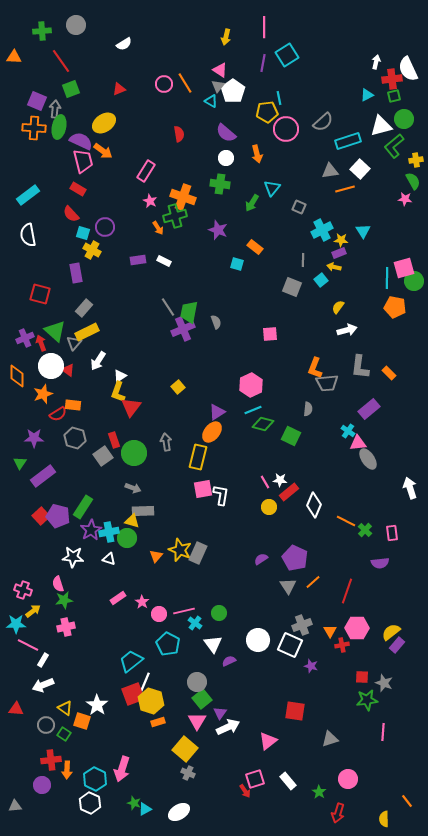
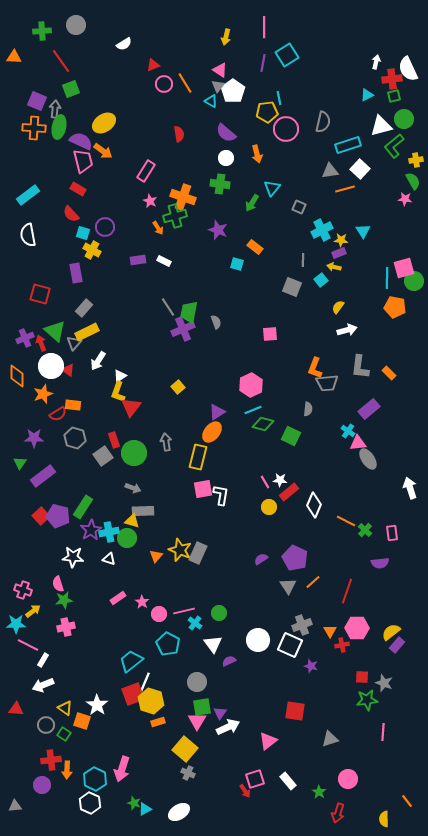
red triangle at (119, 89): moved 34 px right, 24 px up
gray semicircle at (323, 122): rotated 35 degrees counterclockwise
cyan rectangle at (348, 141): moved 4 px down
green square at (202, 699): moved 8 px down; rotated 30 degrees clockwise
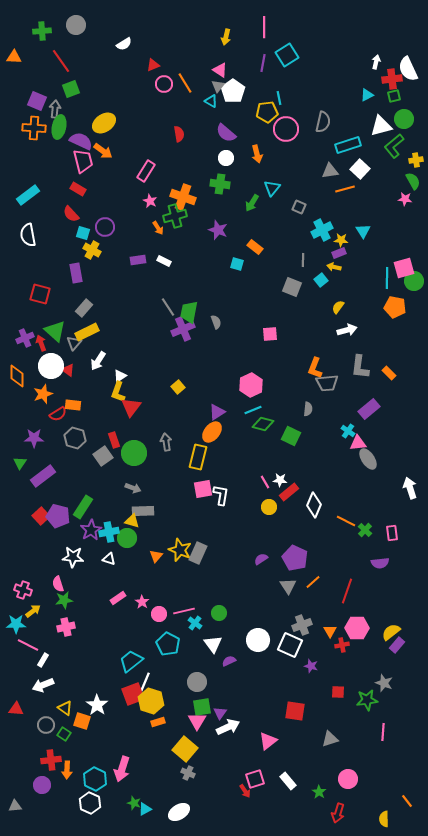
red square at (362, 677): moved 24 px left, 15 px down
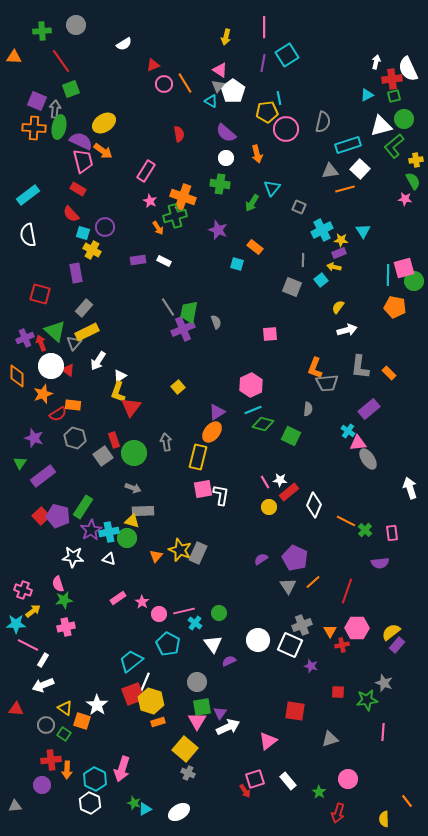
cyan line at (387, 278): moved 1 px right, 3 px up
purple star at (34, 438): rotated 18 degrees clockwise
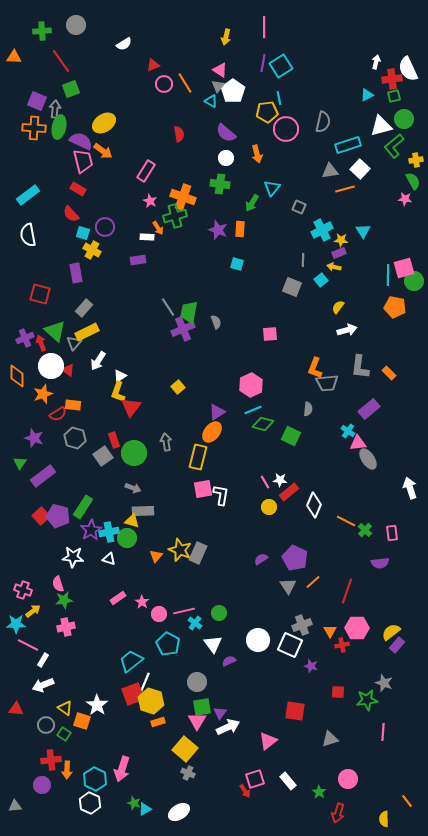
cyan square at (287, 55): moved 6 px left, 11 px down
orange rectangle at (255, 247): moved 15 px left, 18 px up; rotated 56 degrees clockwise
white rectangle at (164, 261): moved 17 px left, 24 px up; rotated 24 degrees counterclockwise
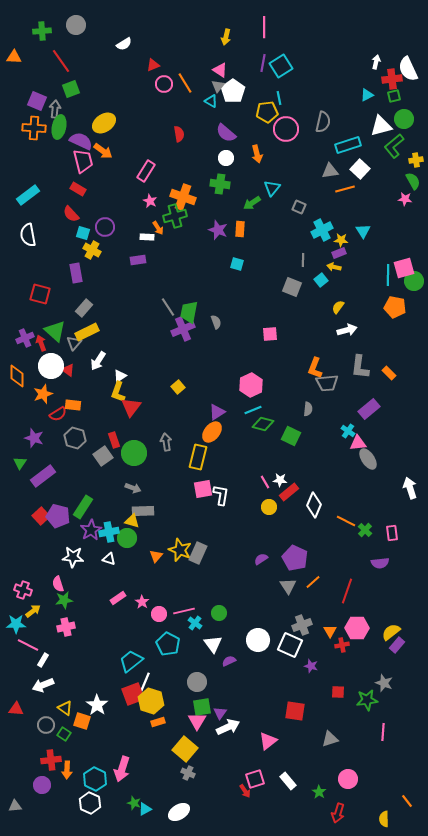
green arrow at (252, 203): rotated 24 degrees clockwise
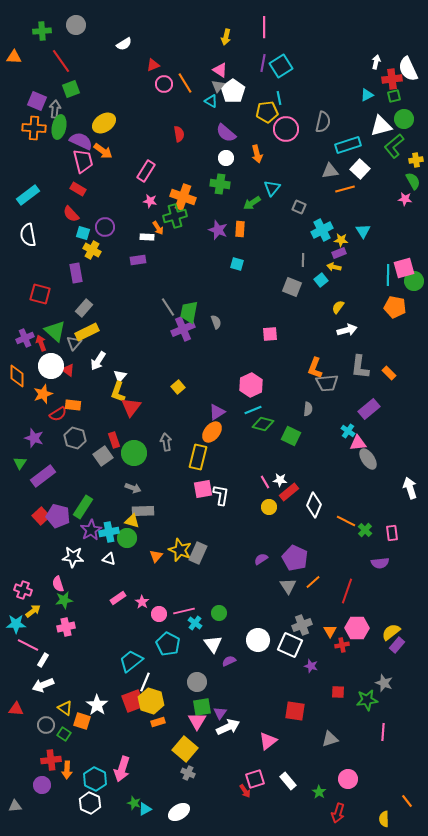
pink star at (150, 201): rotated 16 degrees counterclockwise
white triangle at (120, 376): rotated 16 degrees counterclockwise
red square at (133, 694): moved 7 px down
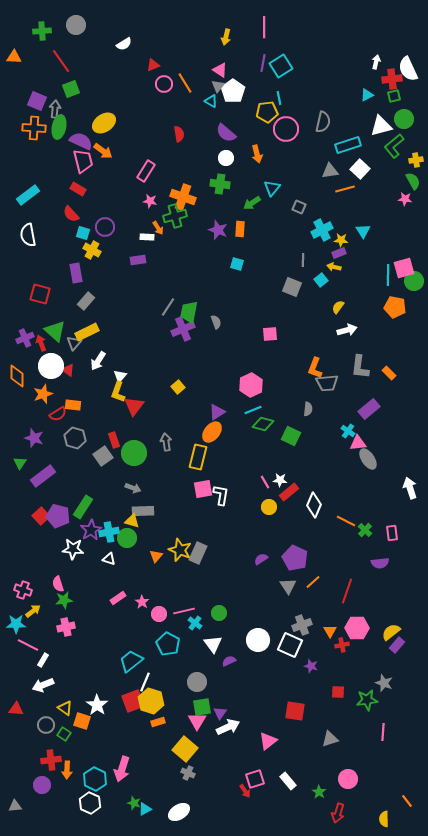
gray line at (168, 307): rotated 66 degrees clockwise
gray rectangle at (84, 308): moved 2 px right, 7 px up
red triangle at (131, 407): moved 3 px right, 1 px up
white star at (73, 557): moved 8 px up
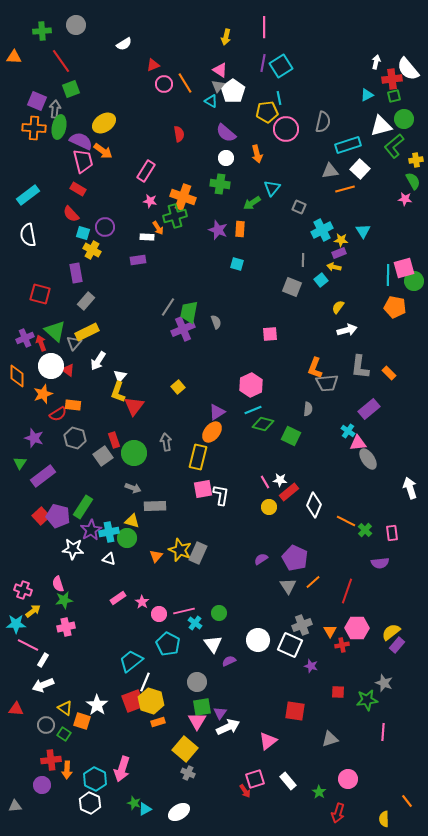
white semicircle at (408, 69): rotated 15 degrees counterclockwise
gray rectangle at (143, 511): moved 12 px right, 5 px up
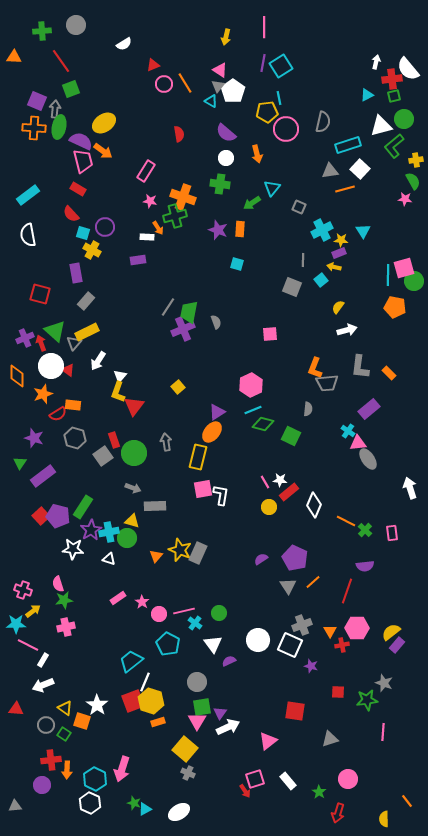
purple semicircle at (380, 563): moved 15 px left, 3 px down
